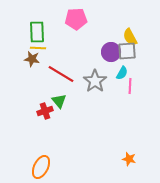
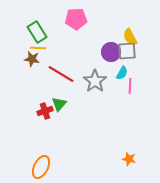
green rectangle: rotated 30 degrees counterclockwise
green triangle: moved 3 px down; rotated 21 degrees clockwise
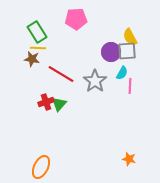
red cross: moved 1 px right, 9 px up
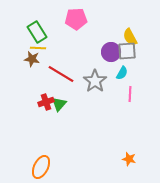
pink line: moved 8 px down
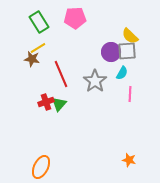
pink pentagon: moved 1 px left, 1 px up
green rectangle: moved 2 px right, 10 px up
yellow semicircle: moved 1 px up; rotated 18 degrees counterclockwise
yellow line: rotated 35 degrees counterclockwise
red line: rotated 36 degrees clockwise
orange star: moved 1 px down
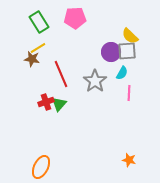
pink line: moved 1 px left, 1 px up
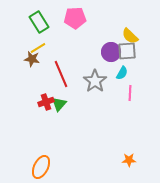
pink line: moved 1 px right
orange star: rotated 16 degrees counterclockwise
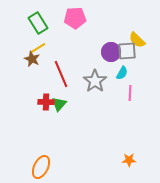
green rectangle: moved 1 px left, 1 px down
yellow semicircle: moved 7 px right, 4 px down
brown star: rotated 14 degrees clockwise
red cross: rotated 21 degrees clockwise
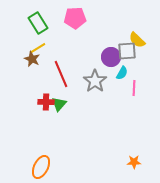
purple circle: moved 5 px down
pink line: moved 4 px right, 5 px up
orange star: moved 5 px right, 2 px down
